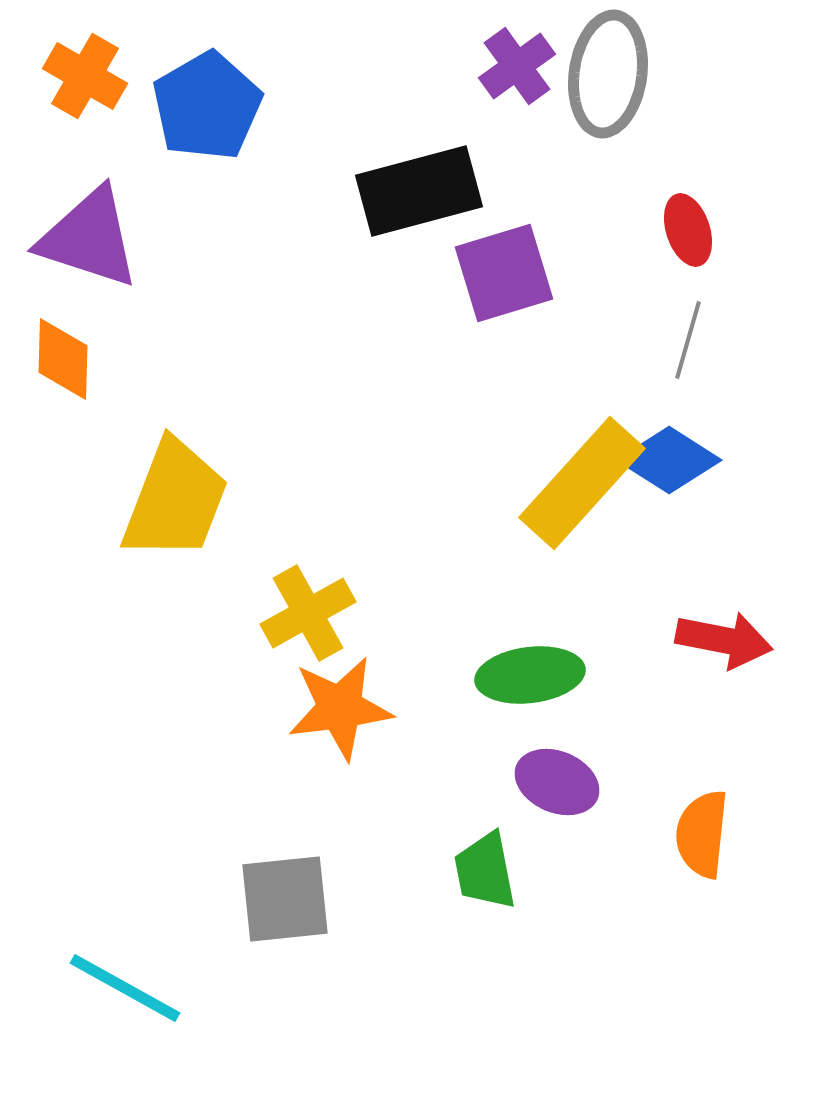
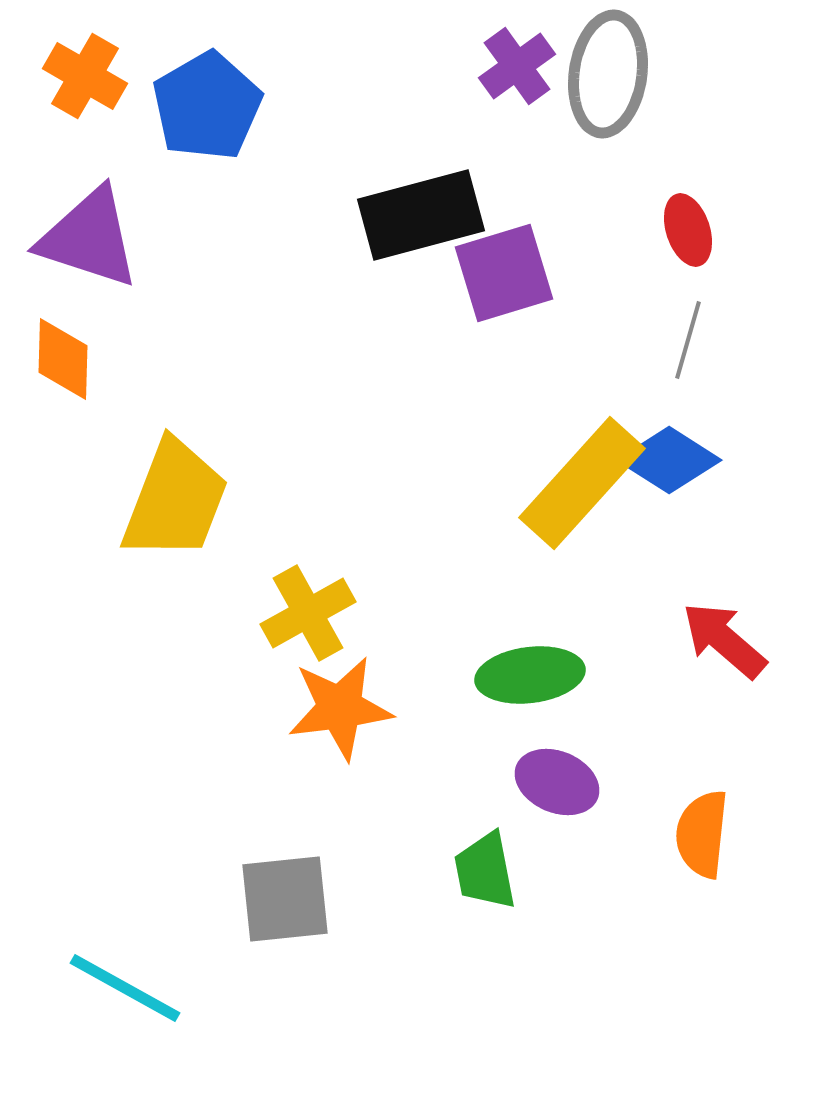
black rectangle: moved 2 px right, 24 px down
red arrow: rotated 150 degrees counterclockwise
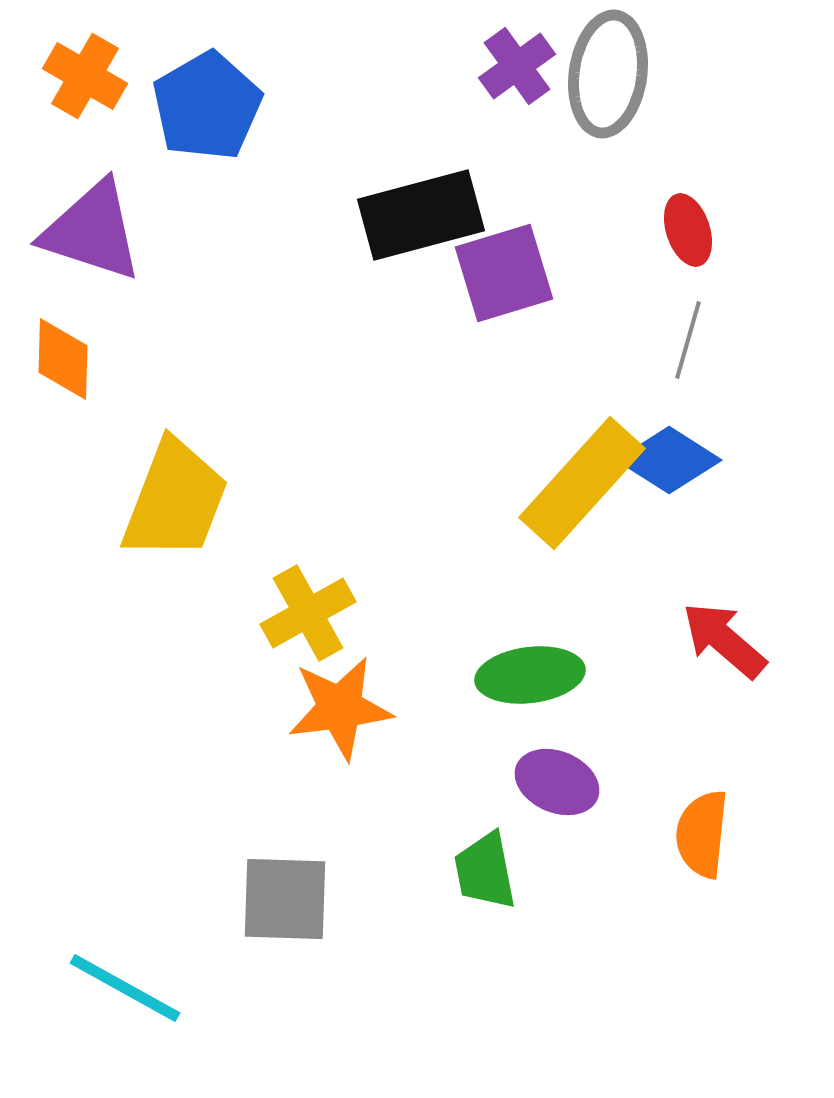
purple triangle: moved 3 px right, 7 px up
gray square: rotated 8 degrees clockwise
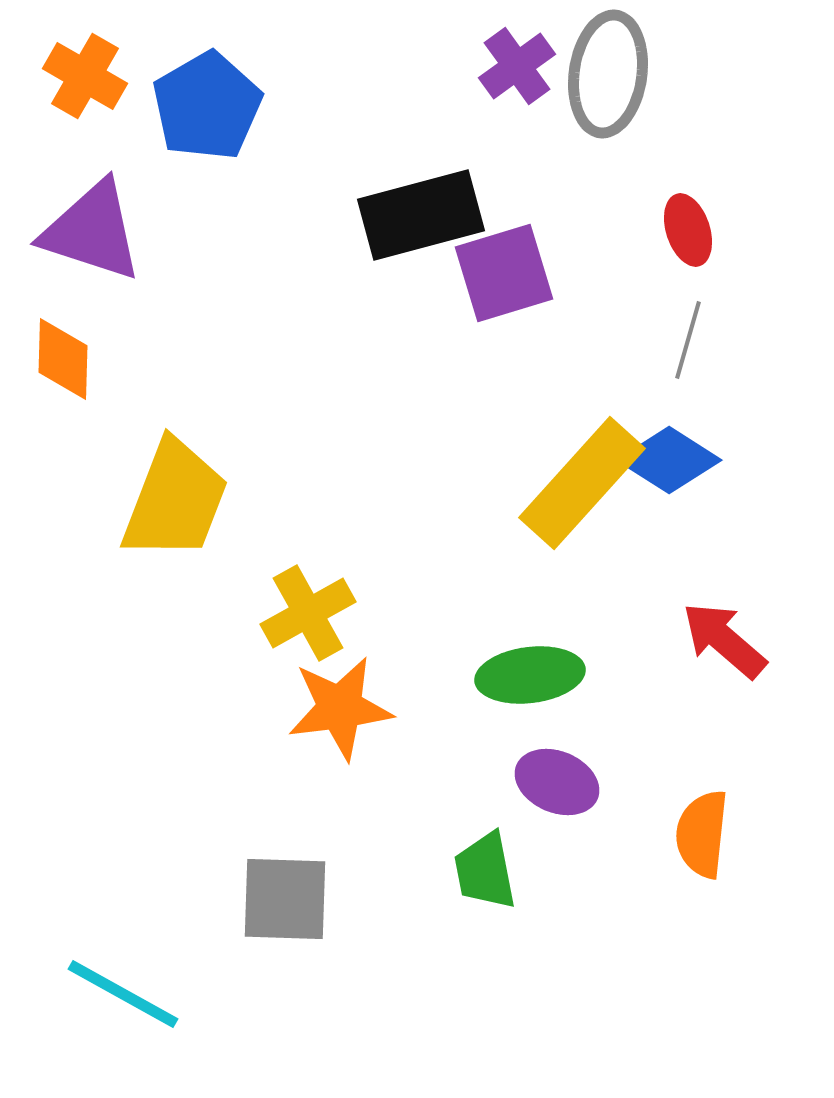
cyan line: moved 2 px left, 6 px down
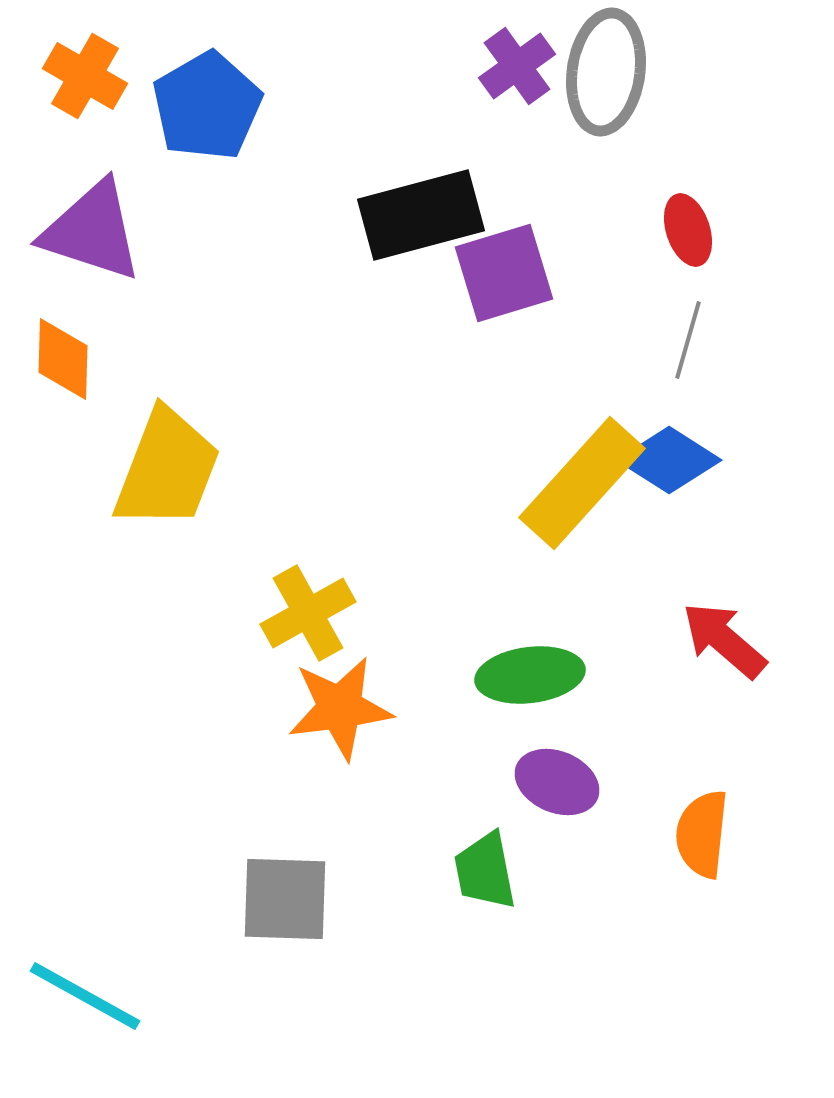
gray ellipse: moved 2 px left, 2 px up
yellow trapezoid: moved 8 px left, 31 px up
cyan line: moved 38 px left, 2 px down
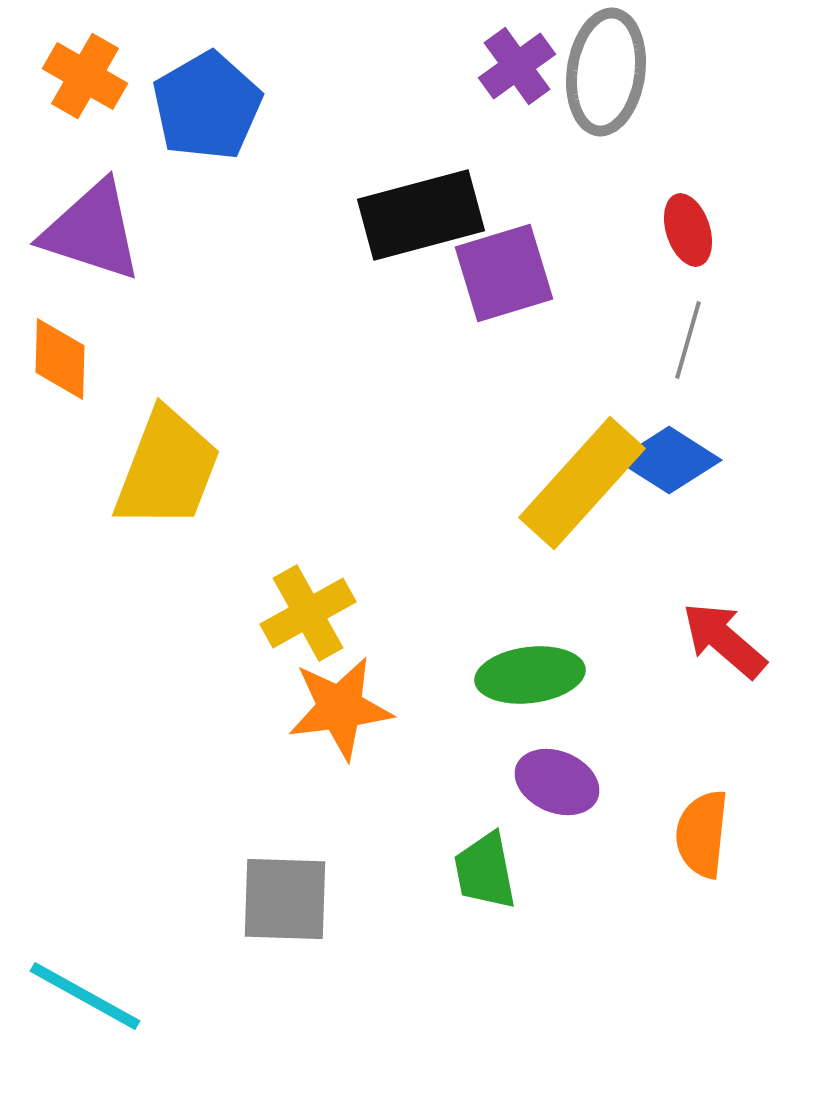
orange diamond: moved 3 px left
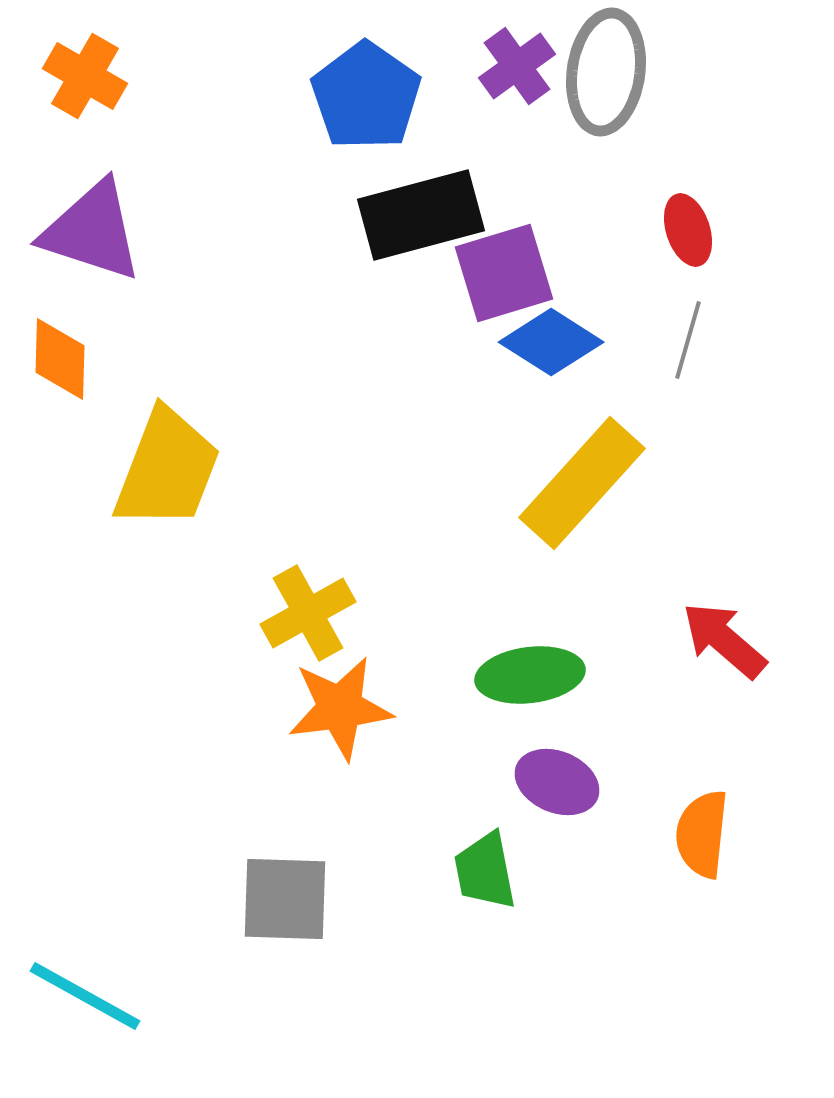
blue pentagon: moved 159 px right, 10 px up; rotated 7 degrees counterclockwise
blue diamond: moved 118 px left, 118 px up
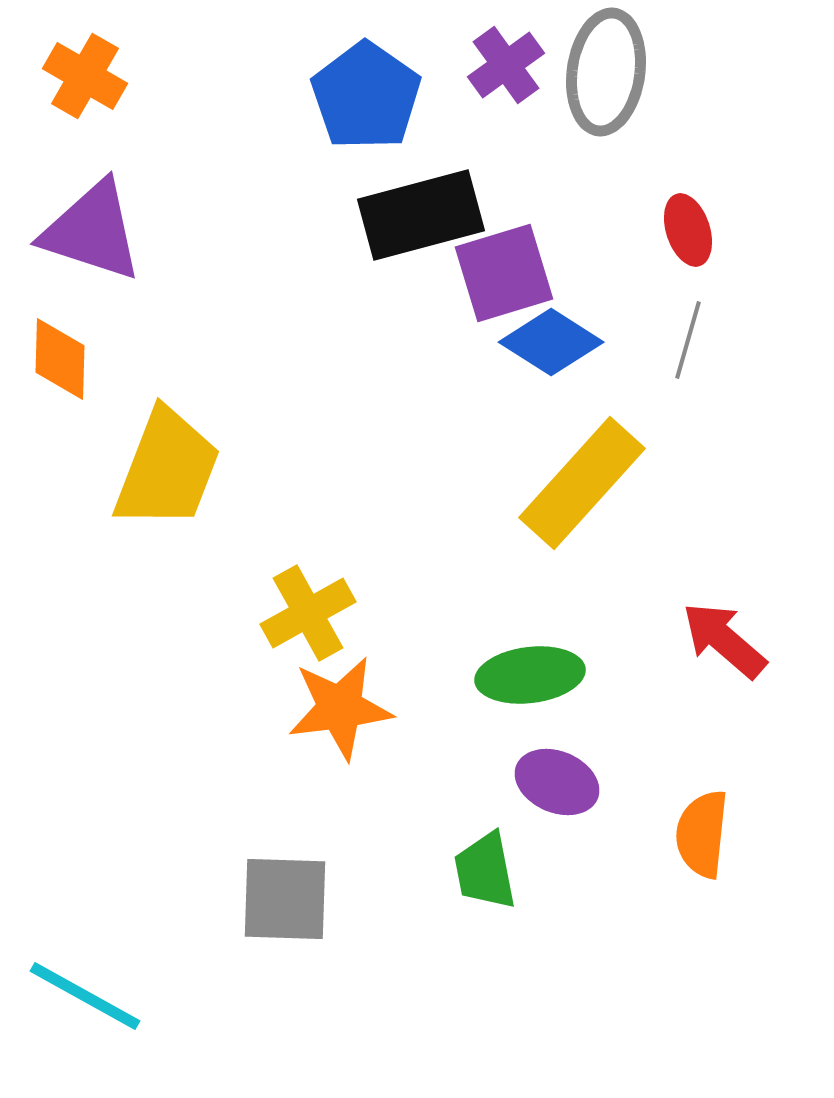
purple cross: moved 11 px left, 1 px up
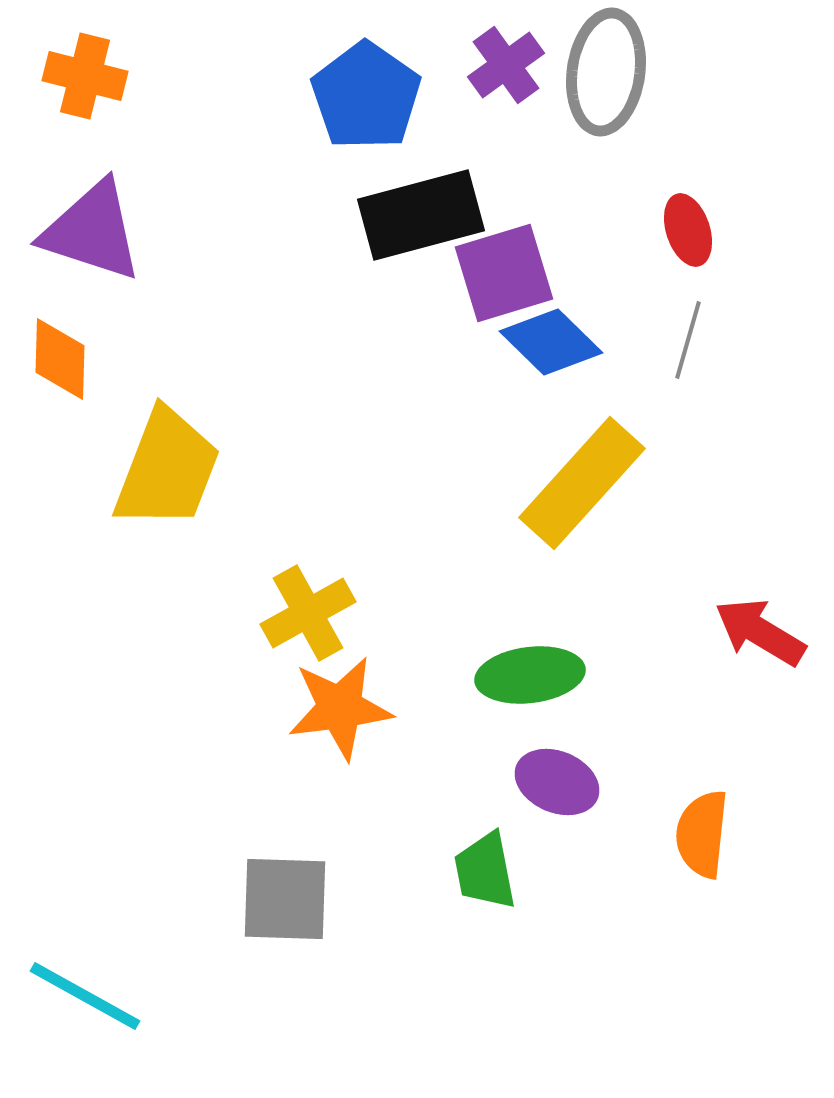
orange cross: rotated 16 degrees counterclockwise
blue diamond: rotated 12 degrees clockwise
red arrow: moved 36 px right, 8 px up; rotated 10 degrees counterclockwise
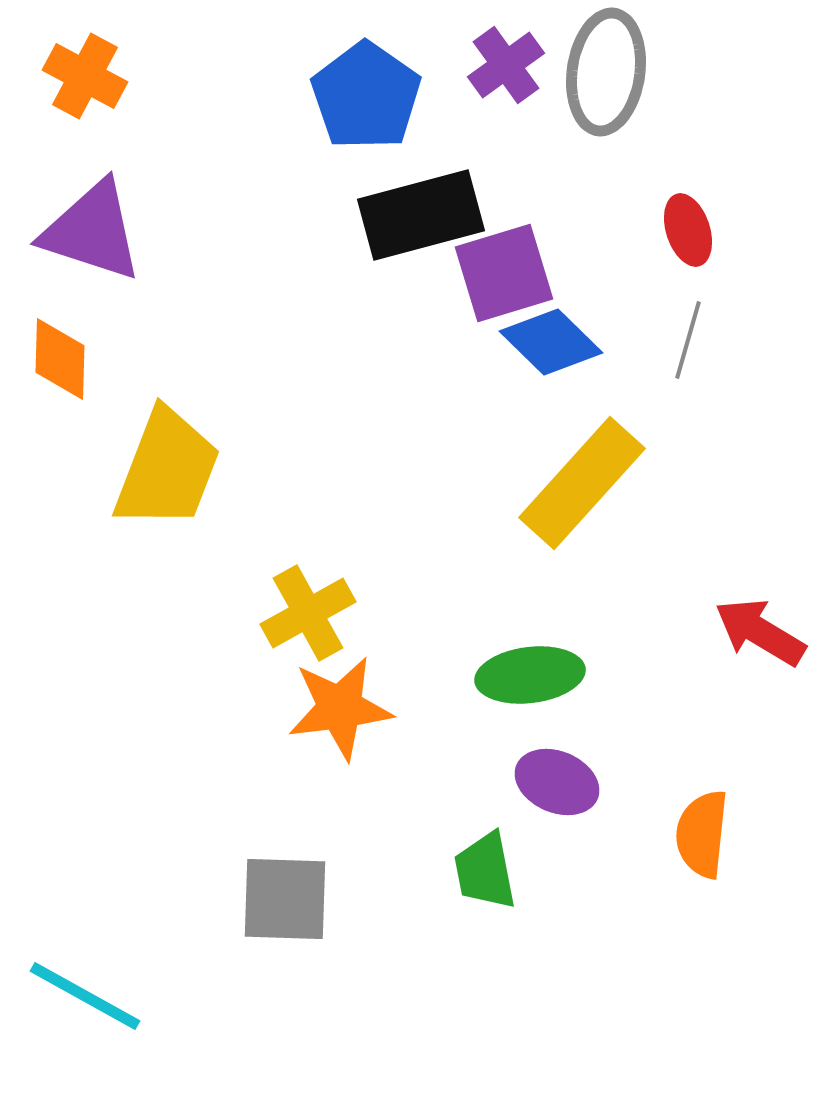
orange cross: rotated 14 degrees clockwise
